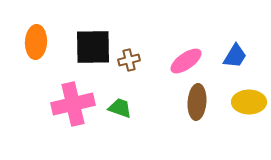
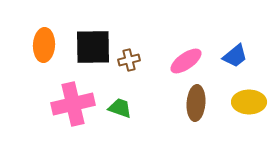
orange ellipse: moved 8 px right, 3 px down
blue trapezoid: rotated 20 degrees clockwise
brown ellipse: moved 1 px left, 1 px down
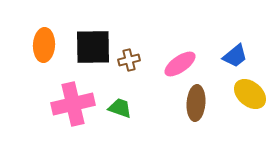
pink ellipse: moved 6 px left, 3 px down
yellow ellipse: moved 1 px right, 8 px up; rotated 40 degrees clockwise
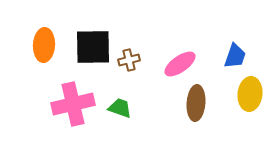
blue trapezoid: rotated 32 degrees counterclockwise
yellow ellipse: rotated 56 degrees clockwise
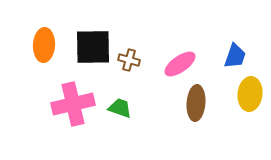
brown cross: rotated 30 degrees clockwise
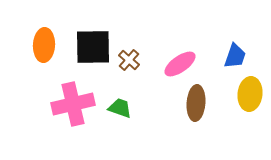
brown cross: rotated 25 degrees clockwise
